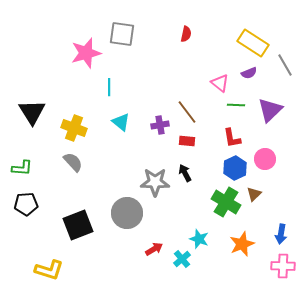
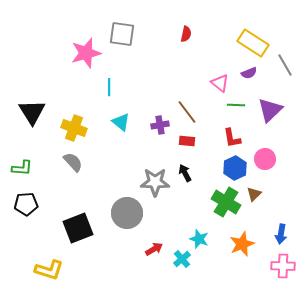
black square: moved 3 px down
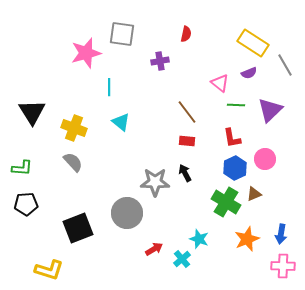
purple cross: moved 64 px up
brown triangle: rotated 21 degrees clockwise
orange star: moved 5 px right, 5 px up
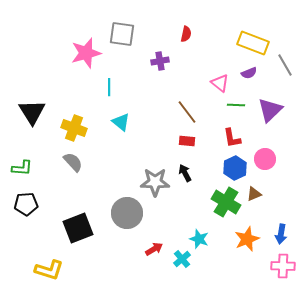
yellow rectangle: rotated 12 degrees counterclockwise
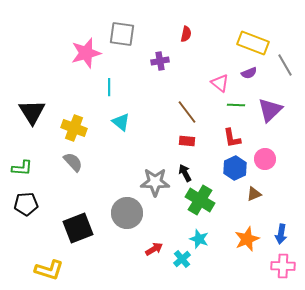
green cross: moved 26 px left, 2 px up
